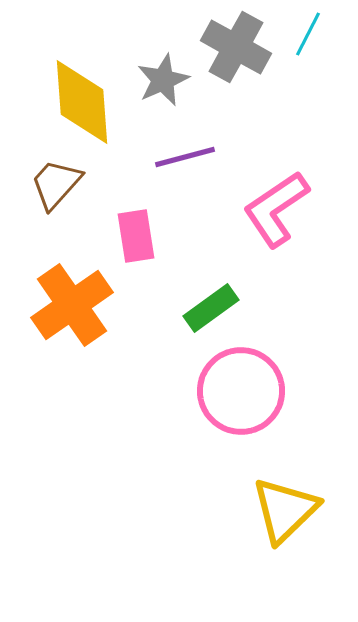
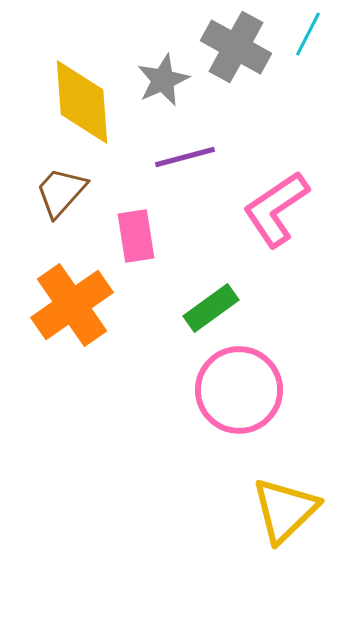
brown trapezoid: moved 5 px right, 8 px down
pink circle: moved 2 px left, 1 px up
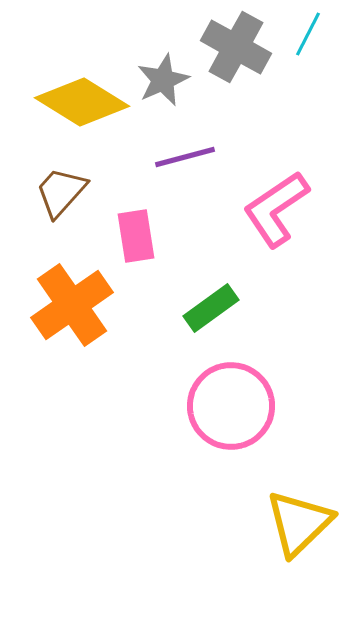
yellow diamond: rotated 54 degrees counterclockwise
pink circle: moved 8 px left, 16 px down
yellow triangle: moved 14 px right, 13 px down
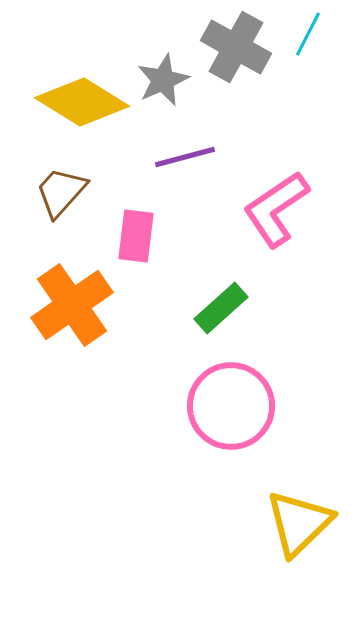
pink rectangle: rotated 16 degrees clockwise
green rectangle: moved 10 px right; rotated 6 degrees counterclockwise
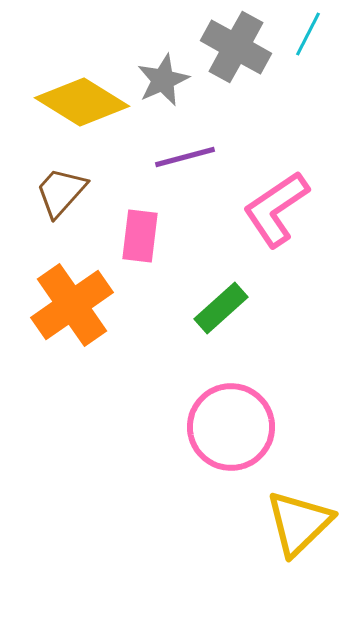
pink rectangle: moved 4 px right
pink circle: moved 21 px down
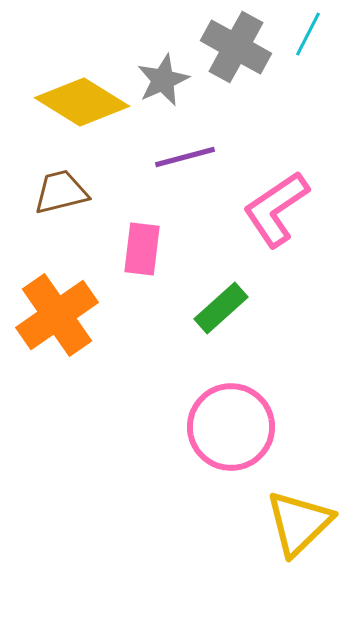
brown trapezoid: rotated 34 degrees clockwise
pink rectangle: moved 2 px right, 13 px down
orange cross: moved 15 px left, 10 px down
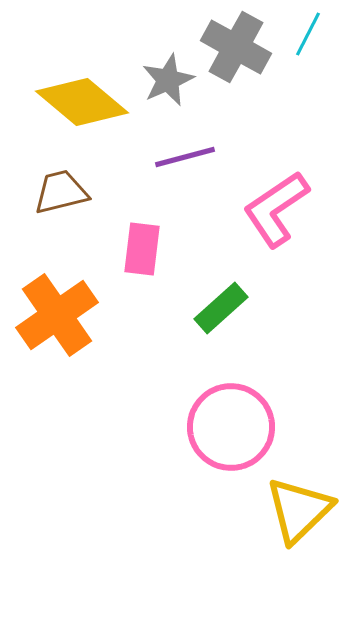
gray star: moved 5 px right
yellow diamond: rotated 8 degrees clockwise
yellow triangle: moved 13 px up
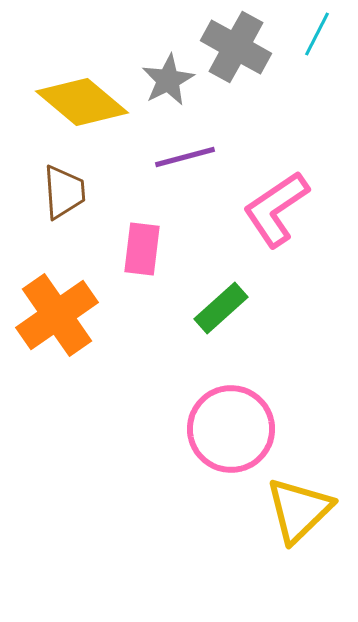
cyan line: moved 9 px right
gray star: rotated 4 degrees counterclockwise
brown trapezoid: moved 3 px right; rotated 100 degrees clockwise
pink circle: moved 2 px down
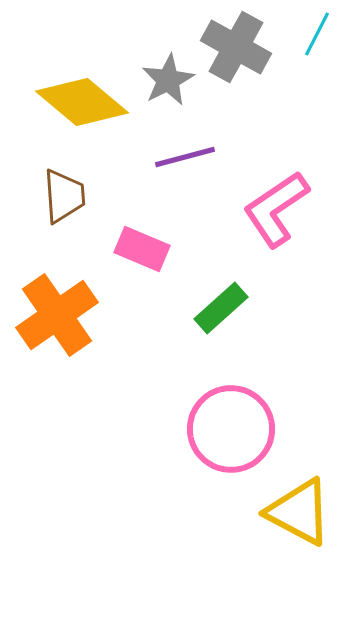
brown trapezoid: moved 4 px down
pink rectangle: rotated 74 degrees counterclockwise
yellow triangle: moved 2 px down; rotated 48 degrees counterclockwise
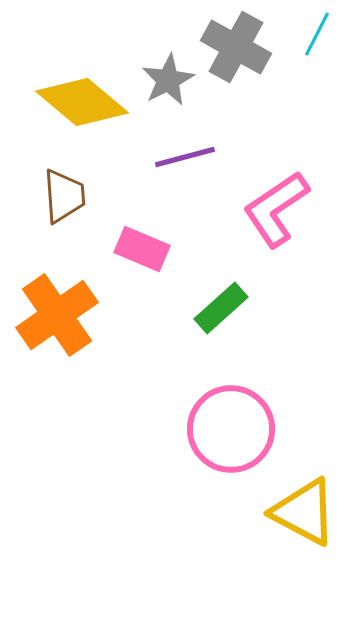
yellow triangle: moved 5 px right
